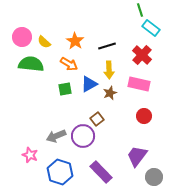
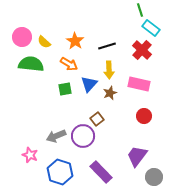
red cross: moved 5 px up
blue triangle: rotated 18 degrees counterclockwise
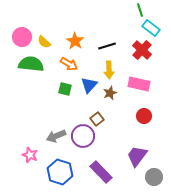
blue triangle: moved 1 px down
green square: rotated 24 degrees clockwise
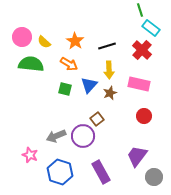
purple rectangle: rotated 15 degrees clockwise
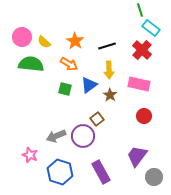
blue triangle: rotated 12 degrees clockwise
brown star: moved 2 px down; rotated 16 degrees counterclockwise
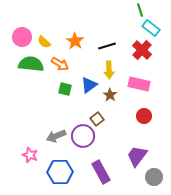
orange arrow: moved 9 px left
blue hexagon: rotated 20 degrees counterclockwise
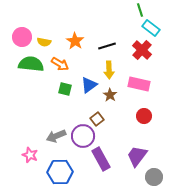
yellow semicircle: rotated 32 degrees counterclockwise
purple rectangle: moved 13 px up
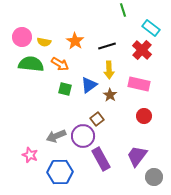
green line: moved 17 px left
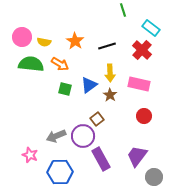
yellow arrow: moved 1 px right, 3 px down
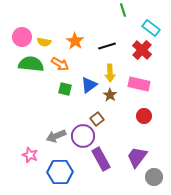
purple trapezoid: moved 1 px down
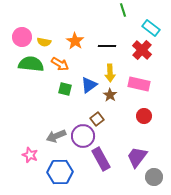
black line: rotated 18 degrees clockwise
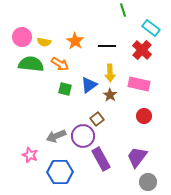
gray circle: moved 6 px left, 5 px down
